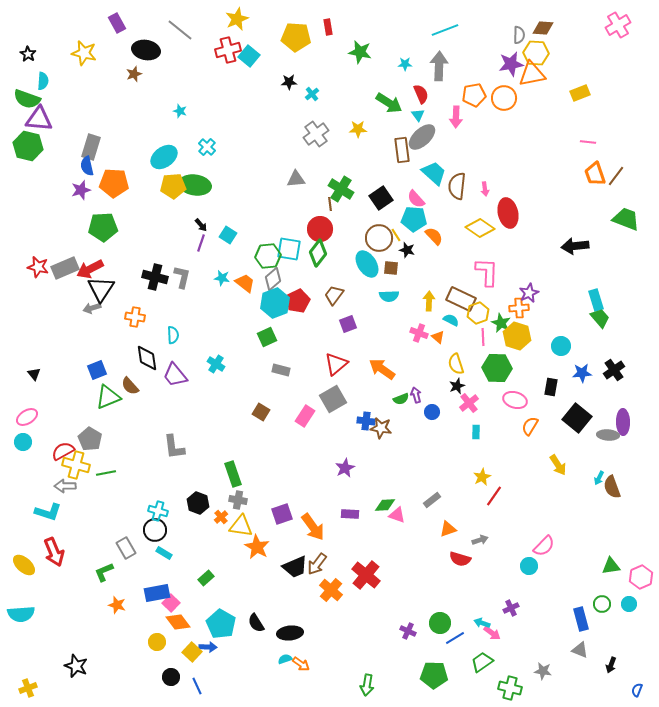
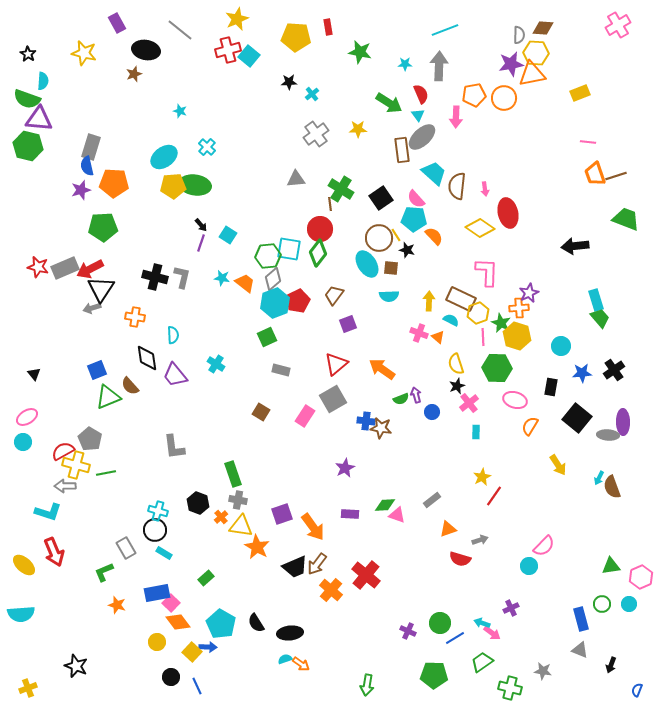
brown line at (616, 176): rotated 35 degrees clockwise
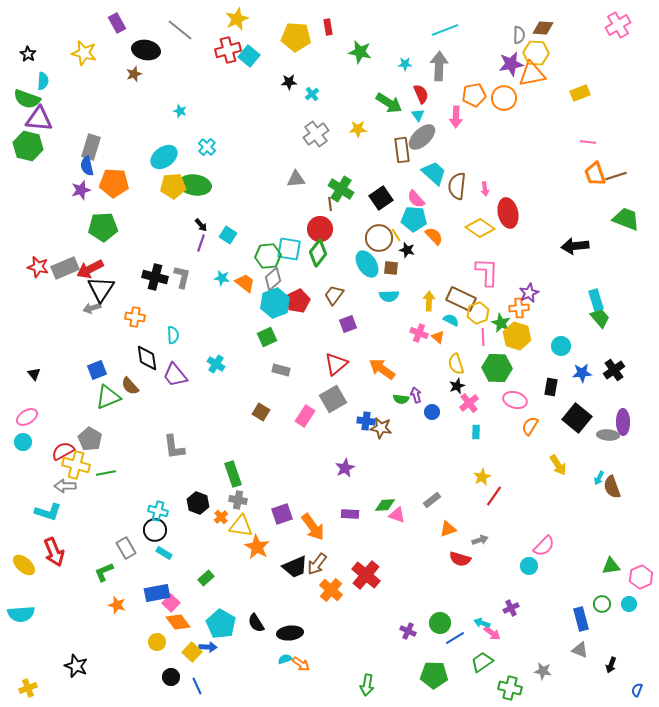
green semicircle at (401, 399): rotated 28 degrees clockwise
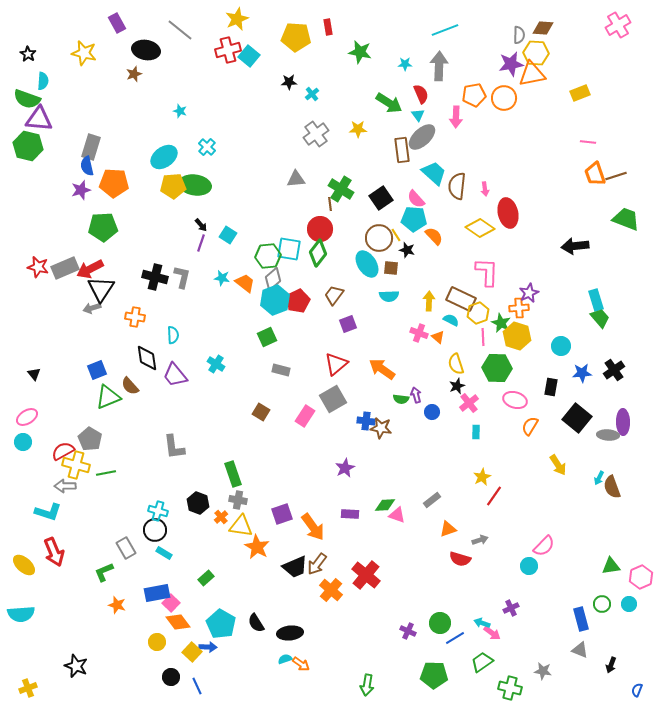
cyan hexagon at (275, 303): moved 3 px up
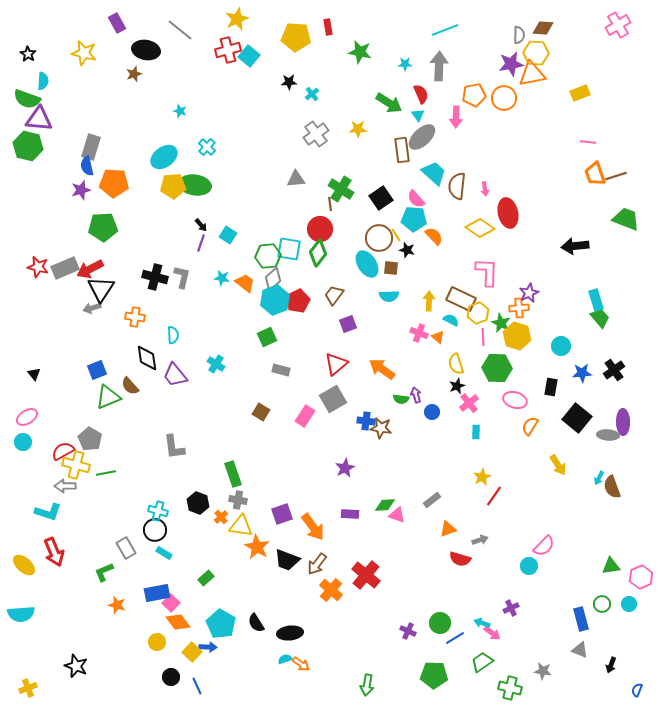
black trapezoid at (295, 567): moved 8 px left, 7 px up; rotated 44 degrees clockwise
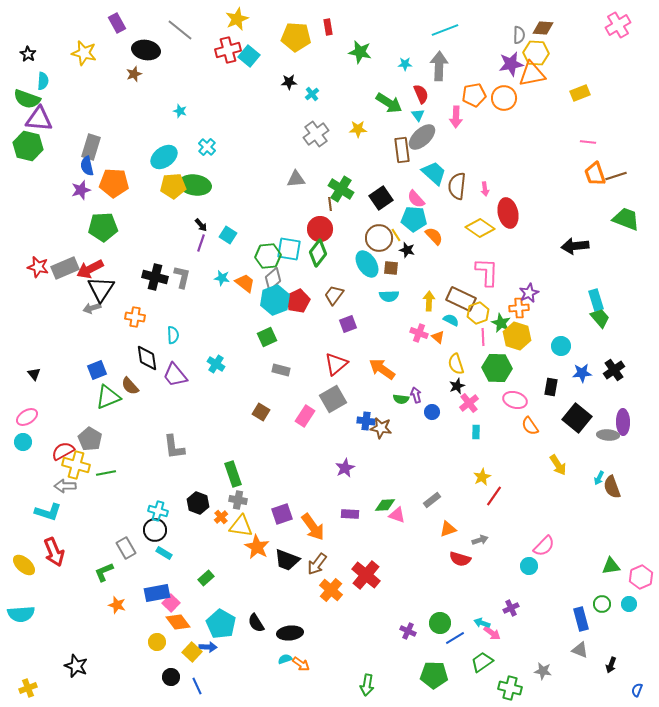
orange semicircle at (530, 426): rotated 66 degrees counterclockwise
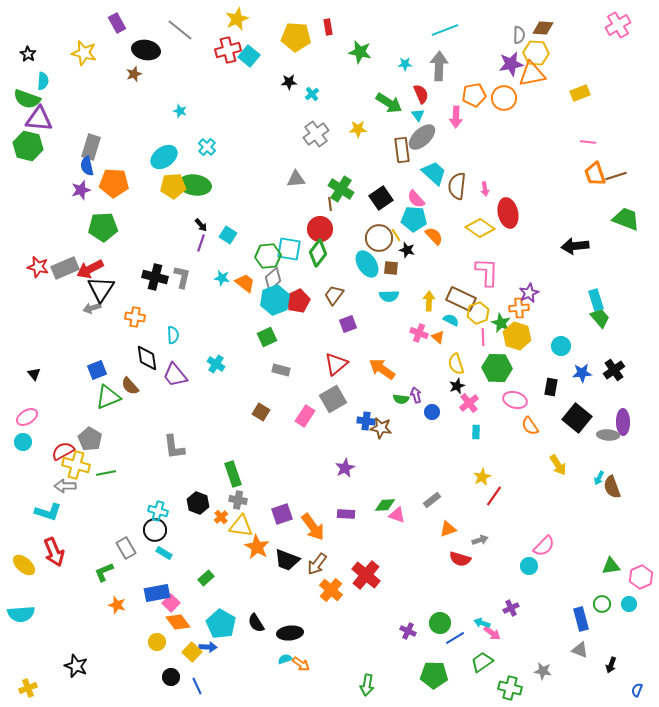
purple rectangle at (350, 514): moved 4 px left
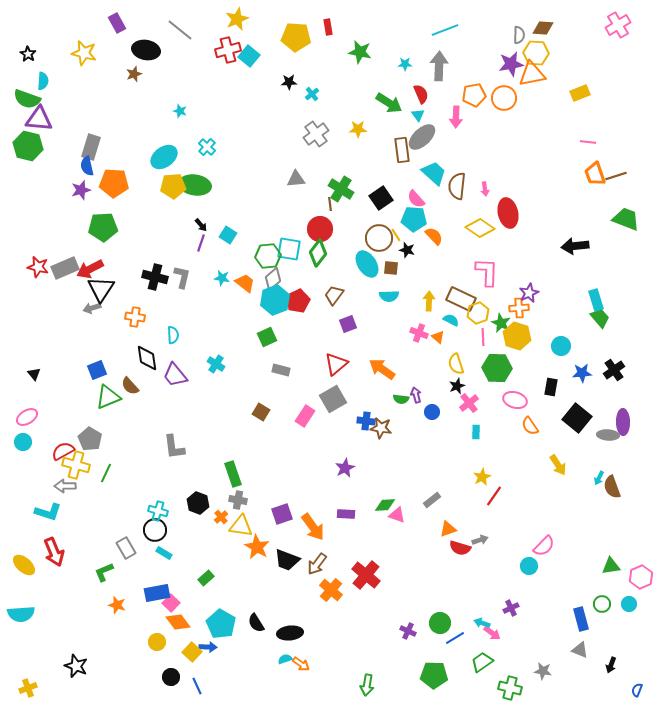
green line at (106, 473): rotated 54 degrees counterclockwise
red semicircle at (460, 559): moved 11 px up
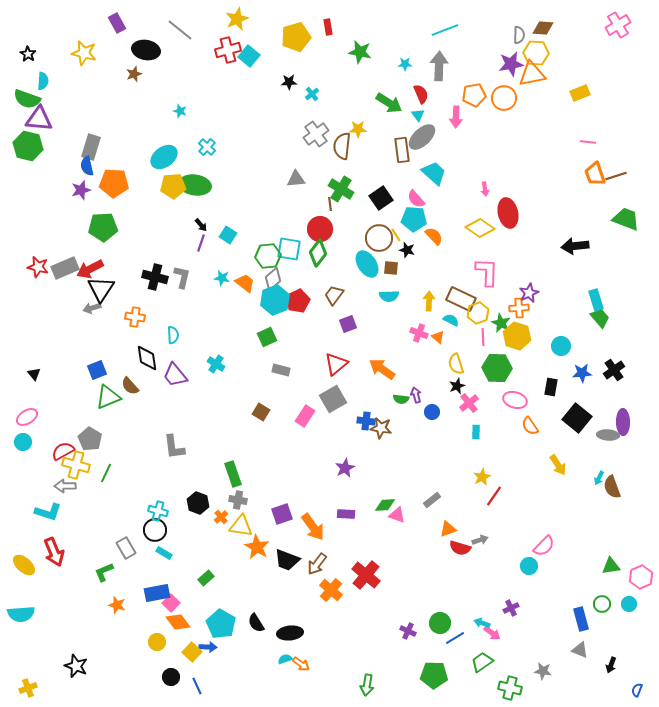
yellow pentagon at (296, 37): rotated 20 degrees counterclockwise
brown semicircle at (457, 186): moved 115 px left, 40 px up
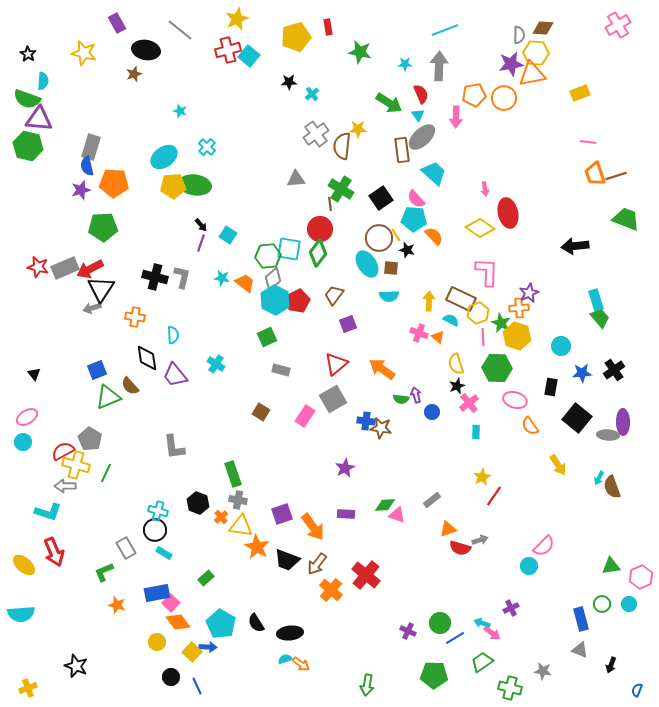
cyan hexagon at (275, 300): rotated 12 degrees counterclockwise
